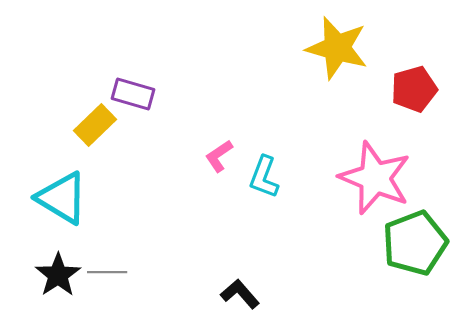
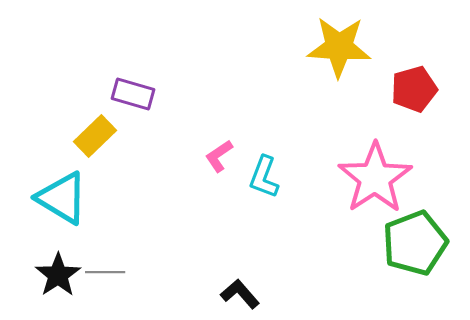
yellow star: moved 2 px right, 1 px up; rotated 12 degrees counterclockwise
yellow rectangle: moved 11 px down
pink star: rotated 16 degrees clockwise
gray line: moved 2 px left
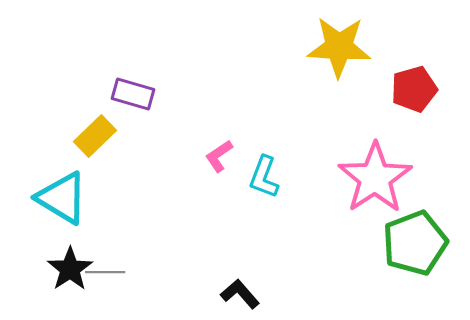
black star: moved 12 px right, 6 px up
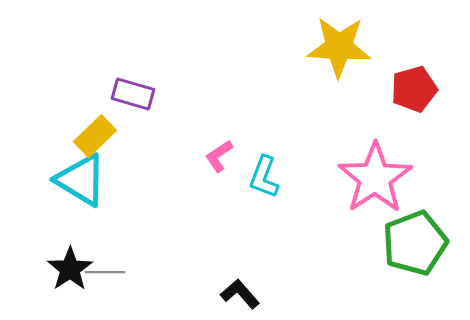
cyan triangle: moved 19 px right, 18 px up
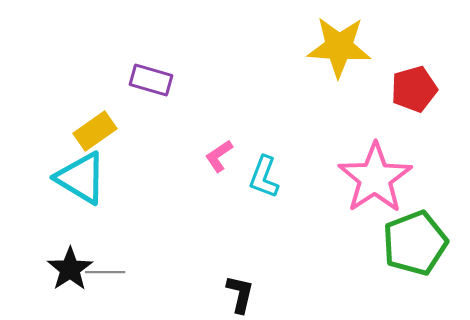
purple rectangle: moved 18 px right, 14 px up
yellow rectangle: moved 5 px up; rotated 9 degrees clockwise
cyan triangle: moved 2 px up
black L-shape: rotated 54 degrees clockwise
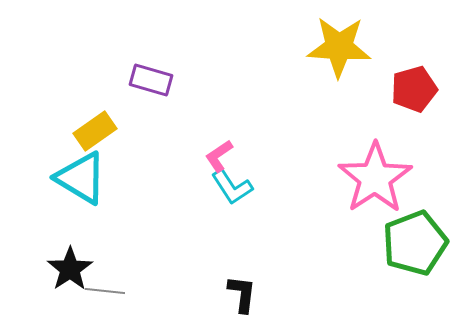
cyan L-shape: moved 32 px left, 10 px down; rotated 54 degrees counterclockwise
gray line: moved 19 px down; rotated 6 degrees clockwise
black L-shape: moved 2 px right; rotated 6 degrees counterclockwise
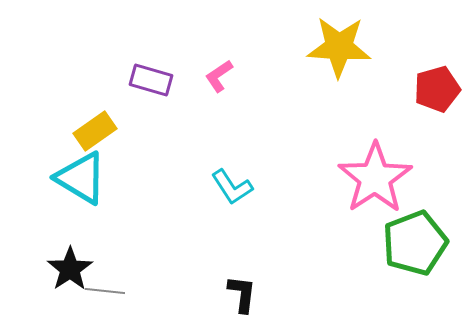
red pentagon: moved 23 px right
pink L-shape: moved 80 px up
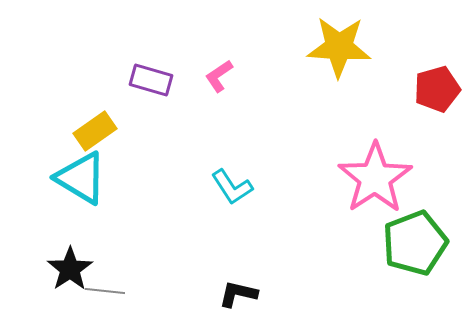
black L-shape: moved 4 px left; rotated 84 degrees counterclockwise
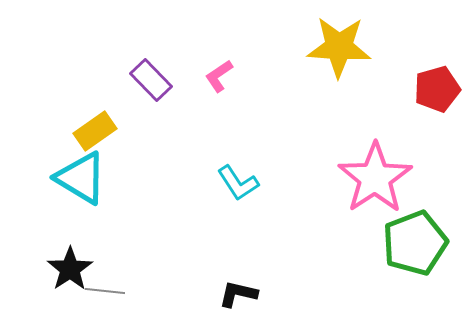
purple rectangle: rotated 30 degrees clockwise
cyan L-shape: moved 6 px right, 4 px up
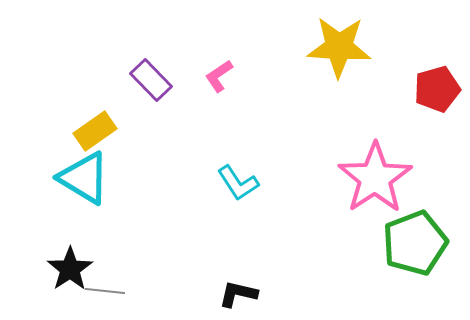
cyan triangle: moved 3 px right
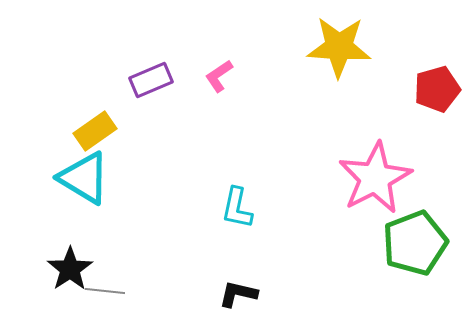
purple rectangle: rotated 69 degrees counterclockwise
pink star: rotated 6 degrees clockwise
cyan L-shape: moved 1 px left, 25 px down; rotated 45 degrees clockwise
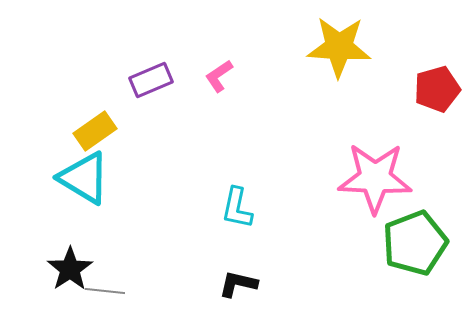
pink star: rotated 30 degrees clockwise
black L-shape: moved 10 px up
